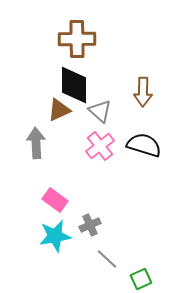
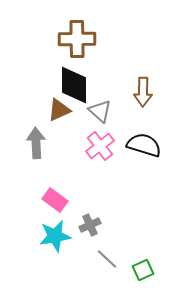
green square: moved 2 px right, 9 px up
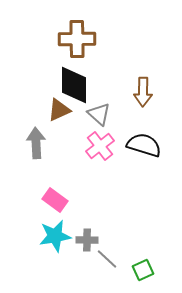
gray triangle: moved 1 px left, 3 px down
gray cross: moved 3 px left, 15 px down; rotated 25 degrees clockwise
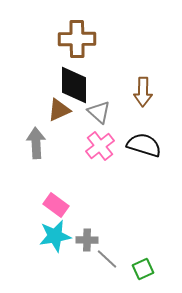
gray triangle: moved 2 px up
pink rectangle: moved 1 px right, 5 px down
green square: moved 1 px up
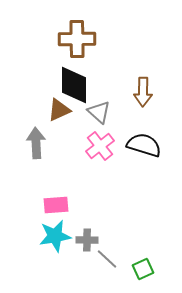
pink rectangle: rotated 40 degrees counterclockwise
